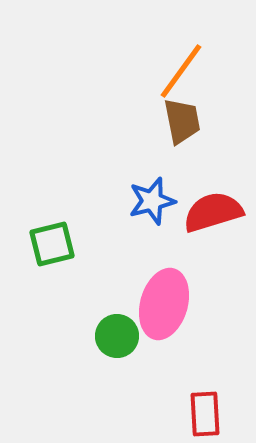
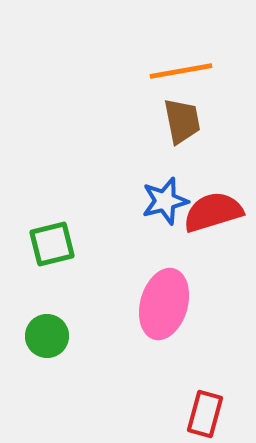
orange line: rotated 44 degrees clockwise
blue star: moved 13 px right
green circle: moved 70 px left
red rectangle: rotated 18 degrees clockwise
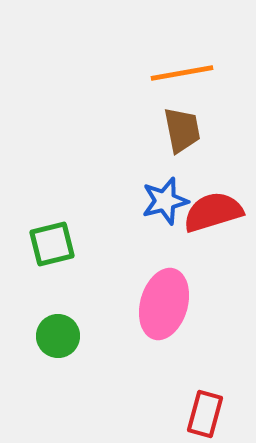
orange line: moved 1 px right, 2 px down
brown trapezoid: moved 9 px down
green circle: moved 11 px right
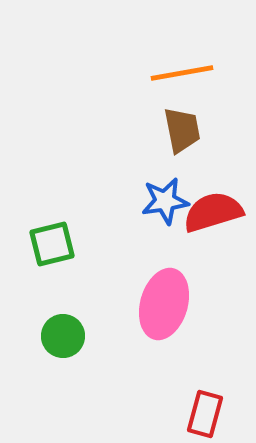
blue star: rotated 6 degrees clockwise
green circle: moved 5 px right
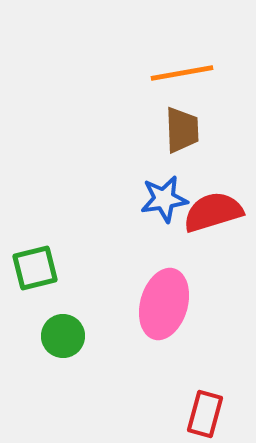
brown trapezoid: rotated 9 degrees clockwise
blue star: moved 1 px left, 2 px up
green square: moved 17 px left, 24 px down
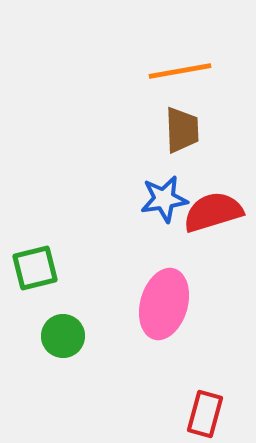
orange line: moved 2 px left, 2 px up
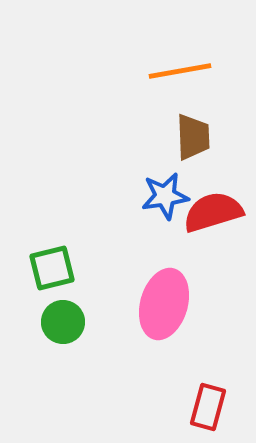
brown trapezoid: moved 11 px right, 7 px down
blue star: moved 1 px right, 3 px up
green square: moved 17 px right
green circle: moved 14 px up
red rectangle: moved 3 px right, 7 px up
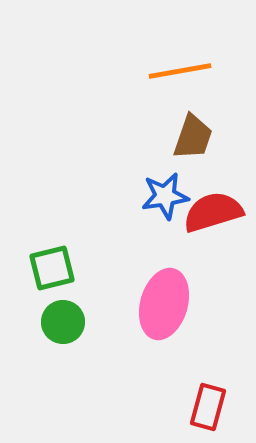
brown trapezoid: rotated 21 degrees clockwise
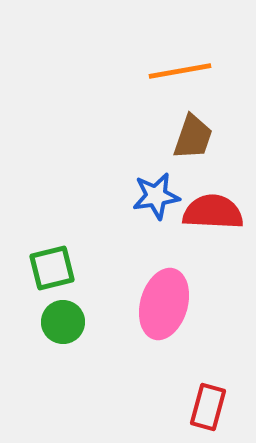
blue star: moved 9 px left
red semicircle: rotated 20 degrees clockwise
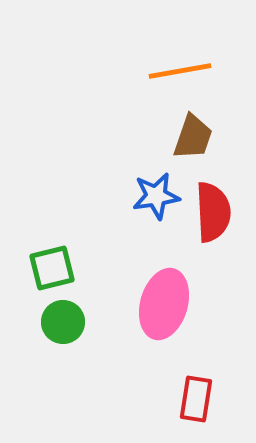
red semicircle: rotated 84 degrees clockwise
red rectangle: moved 12 px left, 8 px up; rotated 6 degrees counterclockwise
